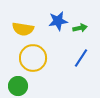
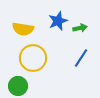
blue star: rotated 12 degrees counterclockwise
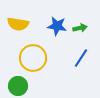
blue star: moved 1 px left, 5 px down; rotated 30 degrees clockwise
yellow semicircle: moved 5 px left, 5 px up
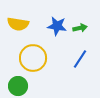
blue line: moved 1 px left, 1 px down
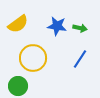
yellow semicircle: rotated 45 degrees counterclockwise
green arrow: rotated 24 degrees clockwise
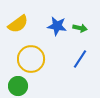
yellow circle: moved 2 px left, 1 px down
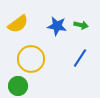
green arrow: moved 1 px right, 3 px up
blue line: moved 1 px up
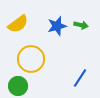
blue star: rotated 24 degrees counterclockwise
blue line: moved 20 px down
